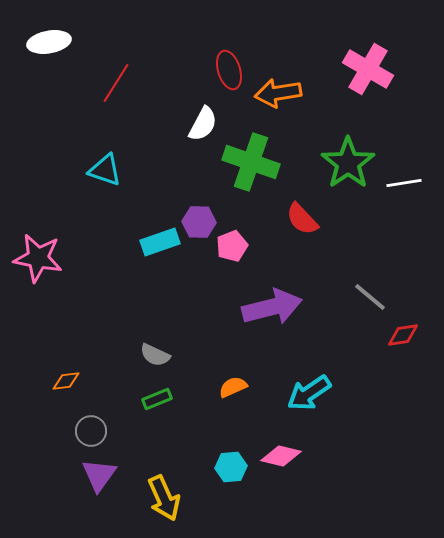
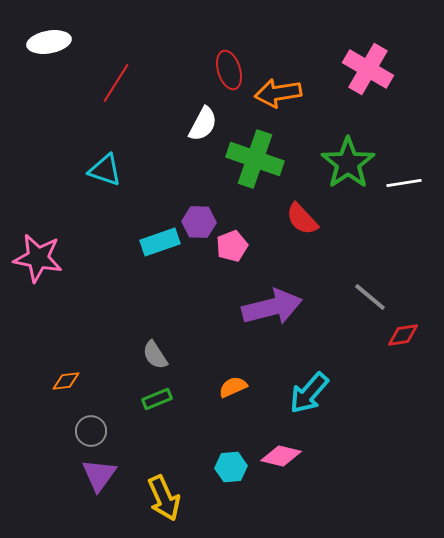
green cross: moved 4 px right, 3 px up
gray semicircle: rotated 32 degrees clockwise
cyan arrow: rotated 15 degrees counterclockwise
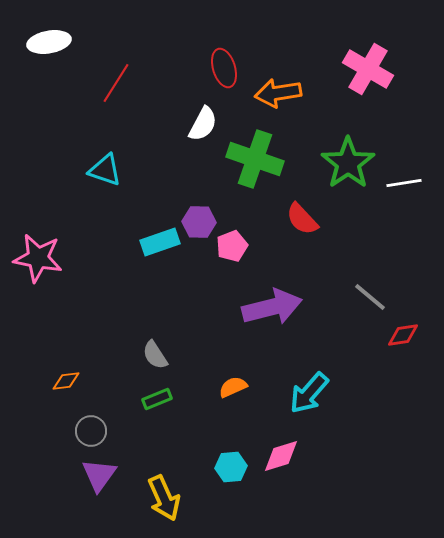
red ellipse: moved 5 px left, 2 px up
pink diamond: rotated 30 degrees counterclockwise
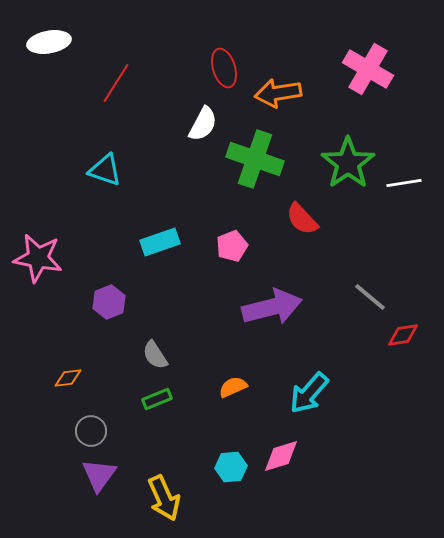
purple hexagon: moved 90 px left, 80 px down; rotated 24 degrees counterclockwise
orange diamond: moved 2 px right, 3 px up
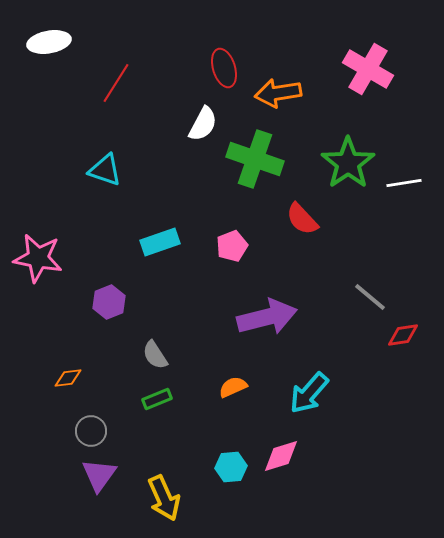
purple arrow: moved 5 px left, 10 px down
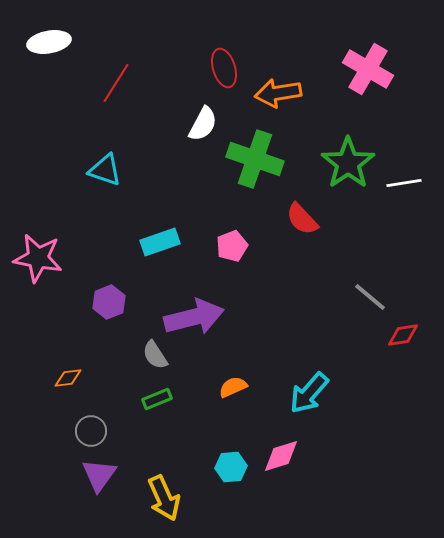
purple arrow: moved 73 px left
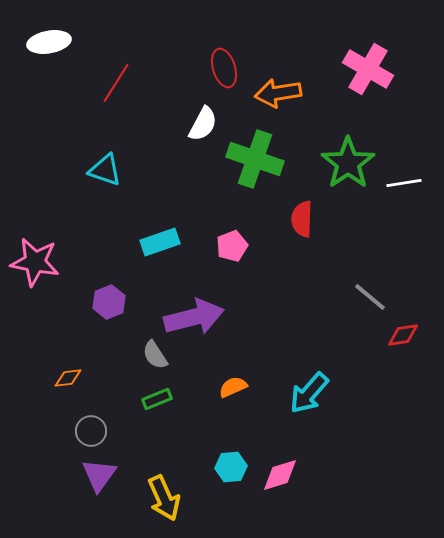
red semicircle: rotated 45 degrees clockwise
pink star: moved 3 px left, 4 px down
pink diamond: moved 1 px left, 19 px down
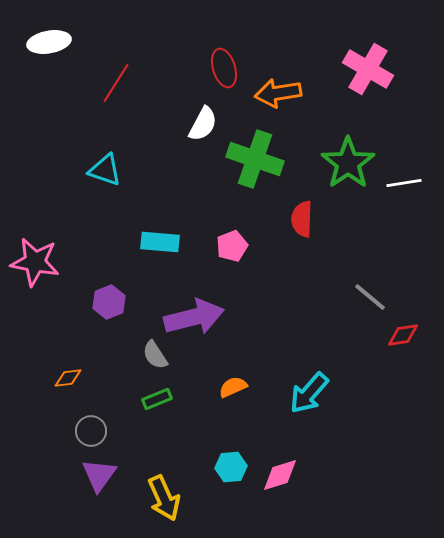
cyan rectangle: rotated 24 degrees clockwise
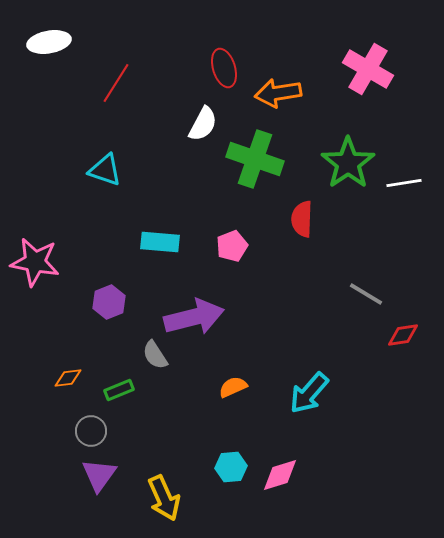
gray line: moved 4 px left, 3 px up; rotated 9 degrees counterclockwise
green rectangle: moved 38 px left, 9 px up
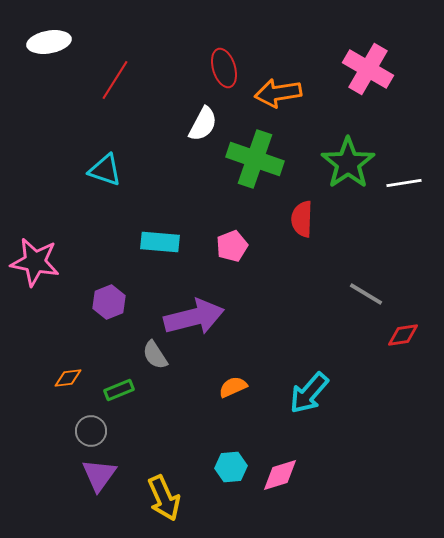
red line: moved 1 px left, 3 px up
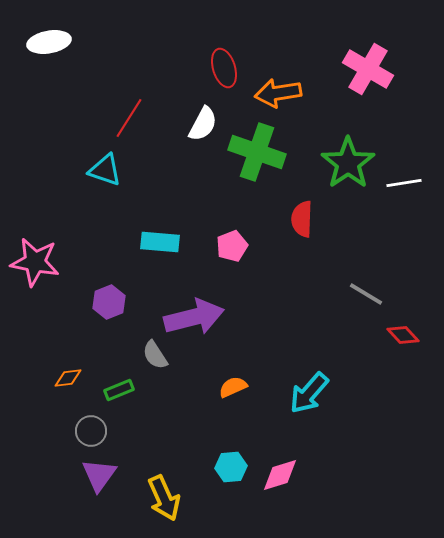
red line: moved 14 px right, 38 px down
green cross: moved 2 px right, 7 px up
red diamond: rotated 56 degrees clockwise
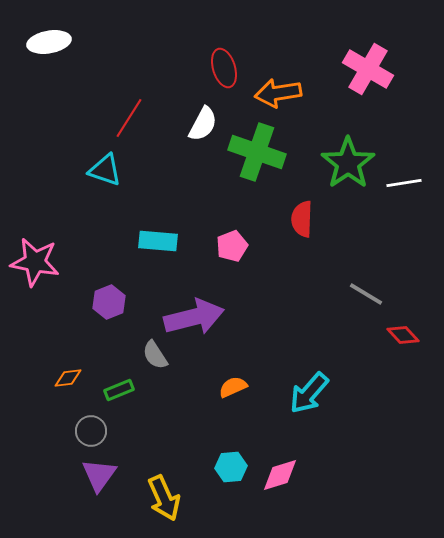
cyan rectangle: moved 2 px left, 1 px up
